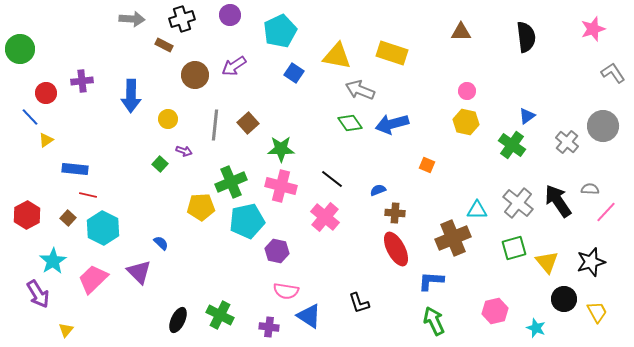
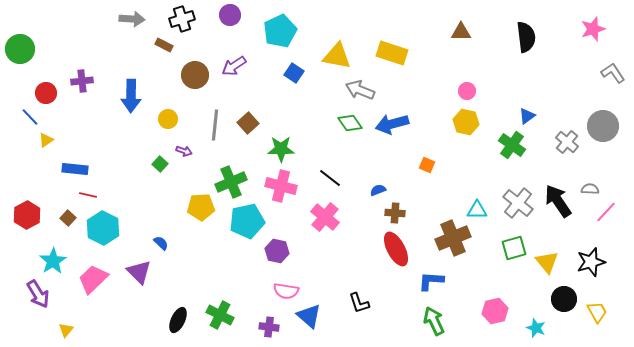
black line at (332, 179): moved 2 px left, 1 px up
blue triangle at (309, 316): rotated 8 degrees clockwise
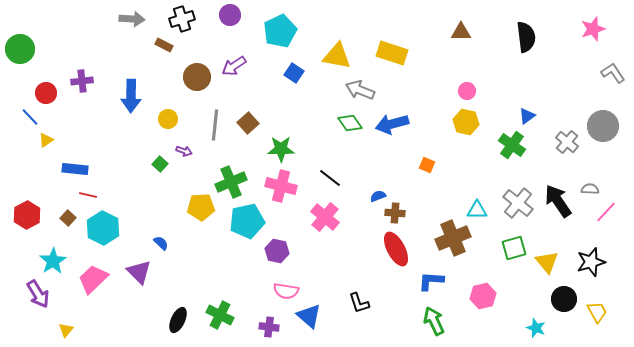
brown circle at (195, 75): moved 2 px right, 2 px down
blue semicircle at (378, 190): moved 6 px down
pink hexagon at (495, 311): moved 12 px left, 15 px up
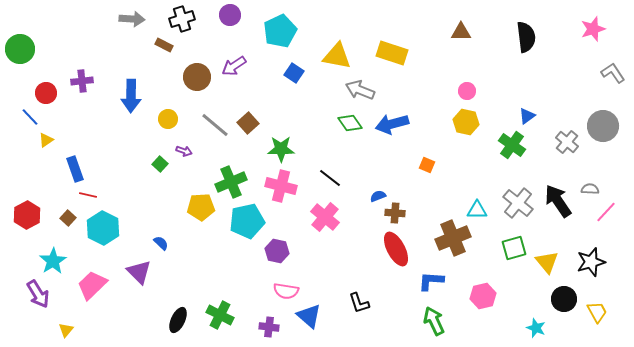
gray line at (215, 125): rotated 56 degrees counterclockwise
blue rectangle at (75, 169): rotated 65 degrees clockwise
pink trapezoid at (93, 279): moved 1 px left, 6 px down
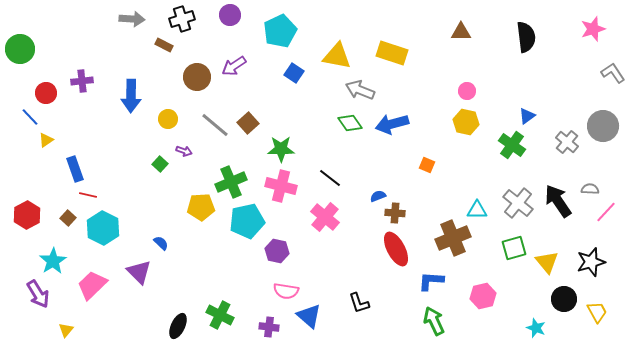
black ellipse at (178, 320): moved 6 px down
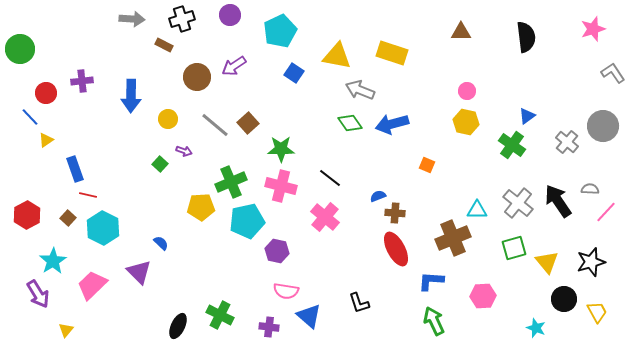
pink hexagon at (483, 296): rotated 10 degrees clockwise
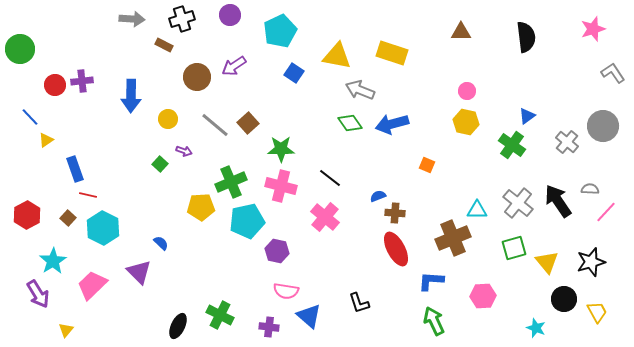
red circle at (46, 93): moved 9 px right, 8 px up
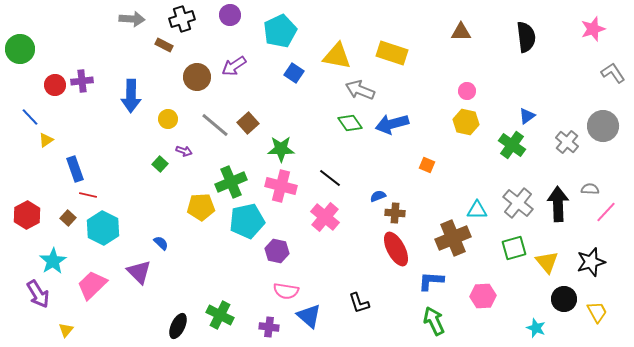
black arrow at (558, 201): moved 3 px down; rotated 32 degrees clockwise
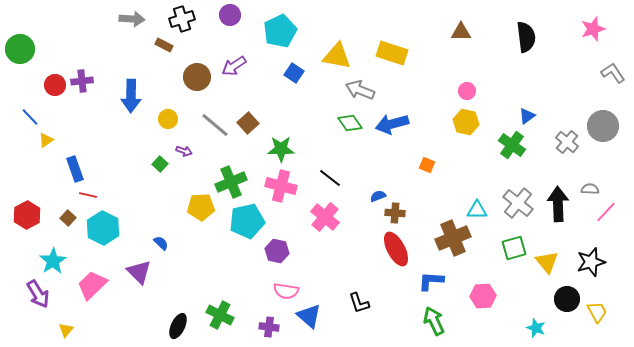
black circle at (564, 299): moved 3 px right
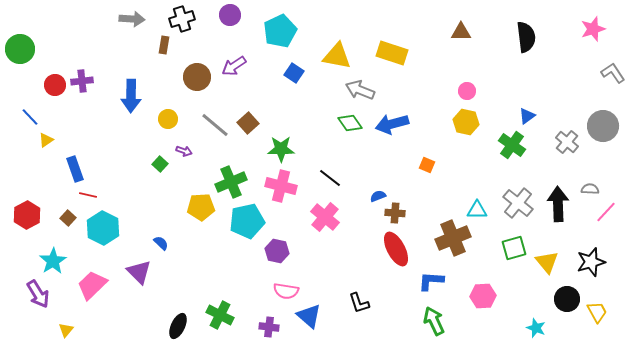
brown rectangle at (164, 45): rotated 72 degrees clockwise
